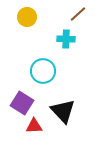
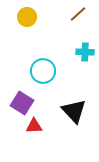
cyan cross: moved 19 px right, 13 px down
black triangle: moved 11 px right
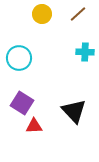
yellow circle: moved 15 px right, 3 px up
cyan circle: moved 24 px left, 13 px up
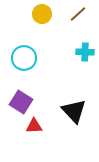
cyan circle: moved 5 px right
purple square: moved 1 px left, 1 px up
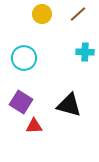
black triangle: moved 5 px left, 6 px up; rotated 32 degrees counterclockwise
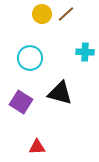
brown line: moved 12 px left
cyan circle: moved 6 px right
black triangle: moved 9 px left, 12 px up
red triangle: moved 3 px right, 21 px down
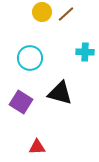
yellow circle: moved 2 px up
